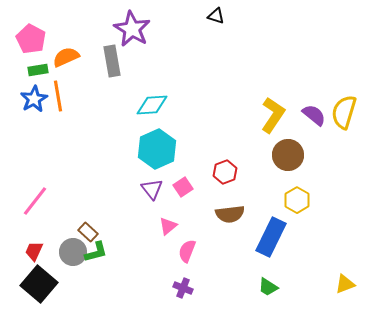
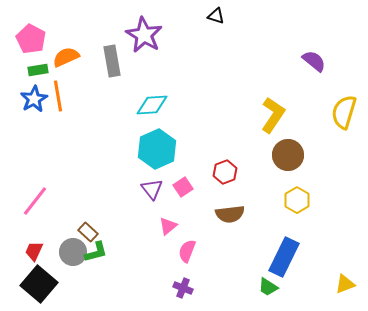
purple star: moved 12 px right, 6 px down
purple semicircle: moved 54 px up
blue rectangle: moved 13 px right, 20 px down
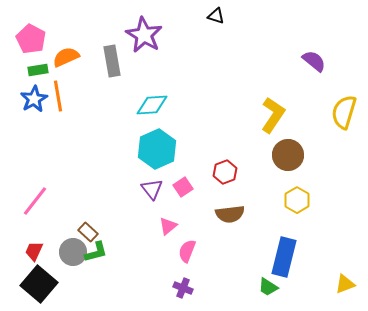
blue rectangle: rotated 12 degrees counterclockwise
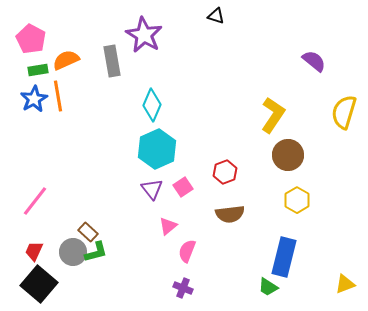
orange semicircle: moved 3 px down
cyan diamond: rotated 64 degrees counterclockwise
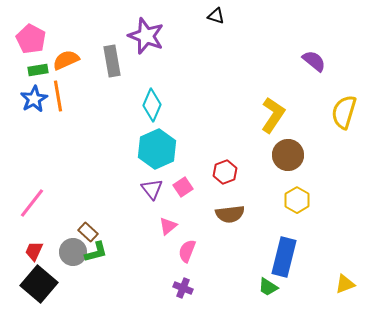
purple star: moved 2 px right, 1 px down; rotated 9 degrees counterclockwise
pink line: moved 3 px left, 2 px down
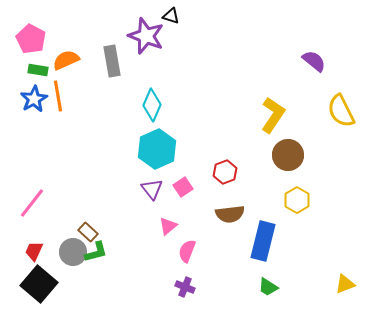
black triangle: moved 45 px left
green rectangle: rotated 18 degrees clockwise
yellow semicircle: moved 3 px left, 1 px up; rotated 44 degrees counterclockwise
blue rectangle: moved 21 px left, 16 px up
purple cross: moved 2 px right, 1 px up
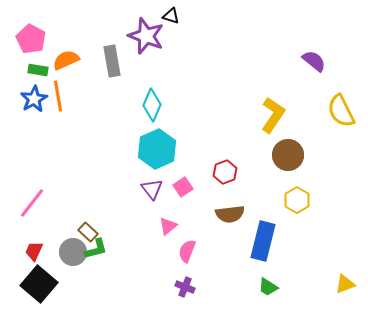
green L-shape: moved 3 px up
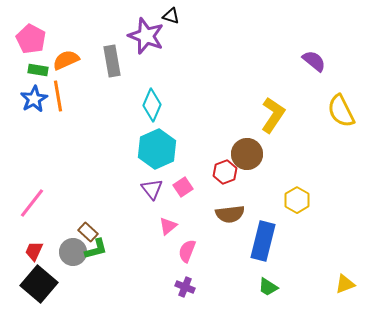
brown circle: moved 41 px left, 1 px up
